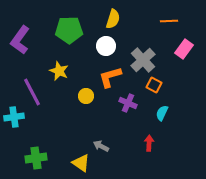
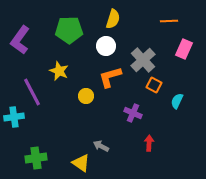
pink rectangle: rotated 12 degrees counterclockwise
purple cross: moved 5 px right, 10 px down
cyan semicircle: moved 15 px right, 12 px up
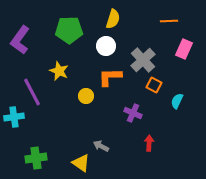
orange L-shape: rotated 15 degrees clockwise
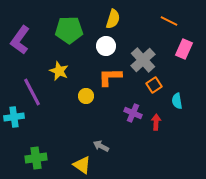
orange line: rotated 30 degrees clockwise
orange square: rotated 28 degrees clockwise
cyan semicircle: rotated 35 degrees counterclockwise
red arrow: moved 7 px right, 21 px up
yellow triangle: moved 1 px right, 2 px down
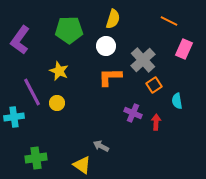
yellow circle: moved 29 px left, 7 px down
